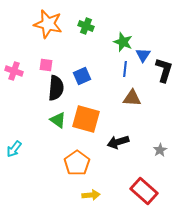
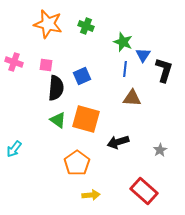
pink cross: moved 9 px up
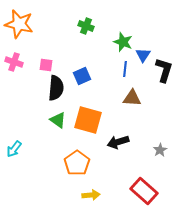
orange star: moved 29 px left
orange square: moved 2 px right, 1 px down
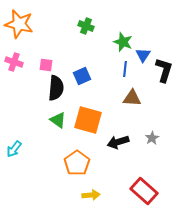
gray star: moved 8 px left, 12 px up
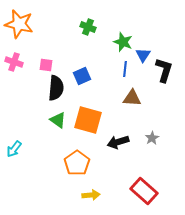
green cross: moved 2 px right, 1 px down
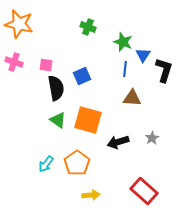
black semicircle: rotated 15 degrees counterclockwise
cyan arrow: moved 32 px right, 15 px down
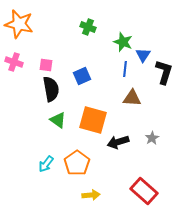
black L-shape: moved 2 px down
black semicircle: moved 5 px left, 1 px down
orange square: moved 5 px right
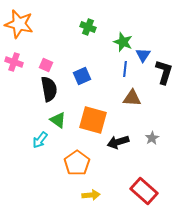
pink square: rotated 16 degrees clockwise
black semicircle: moved 2 px left
cyan arrow: moved 6 px left, 24 px up
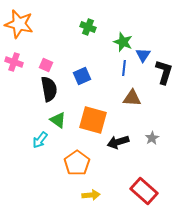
blue line: moved 1 px left, 1 px up
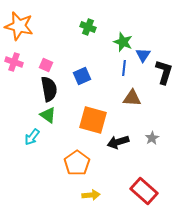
orange star: moved 2 px down
green triangle: moved 10 px left, 5 px up
cyan arrow: moved 8 px left, 3 px up
